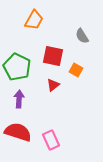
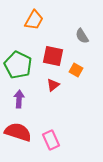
green pentagon: moved 1 px right, 2 px up
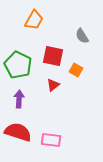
pink rectangle: rotated 60 degrees counterclockwise
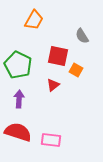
red square: moved 5 px right
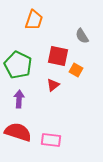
orange trapezoid: rotated 10 degrees counterclockwise
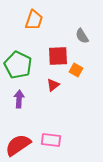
red square: rotated 15 degrees counterclockwise
red semicircle: moved 13 px down; rotated 52 degrees counterclockwise
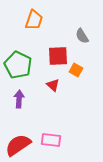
red triangle: rotated 40 degrees counterclockwise
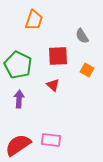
orange square: moved 11 px right
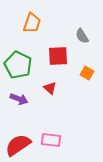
orange trapezoid: moved 2 px left, 3 px down
orange square: moved 3 px down
red triangle: moved 3 px left, 3 px down
purple arrow: rotated 108 degrees clockwise
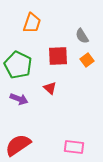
orange square: moved 13 px up; rotated 24 degrees clockwise
pink rectangle: moved 23 px right, 7 px down
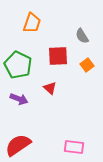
orange square: moved 5 px down
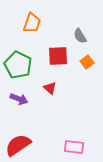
gray semicircle: moved 2 px left
orange square: moved 3 px up
